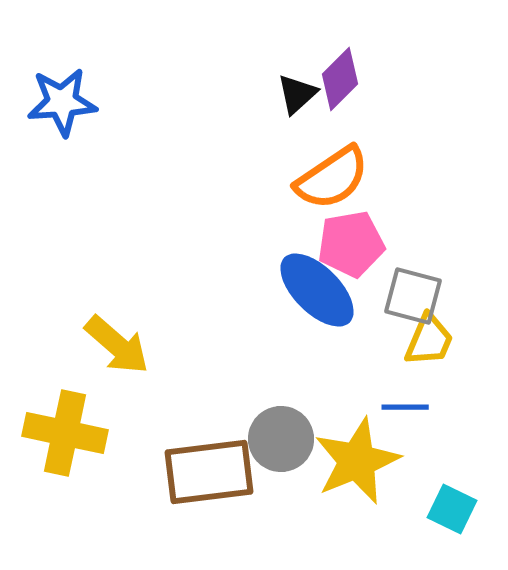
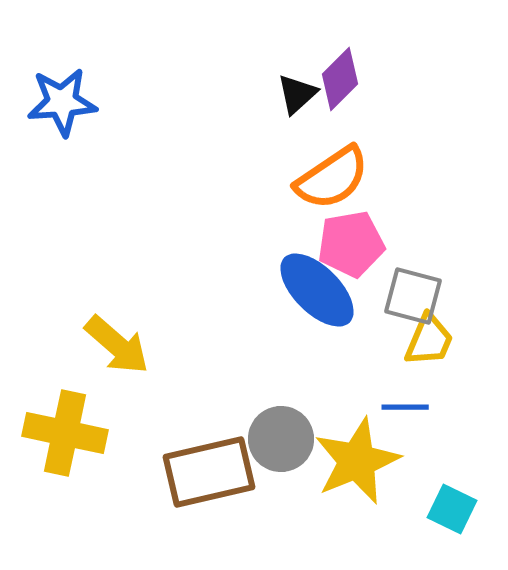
brown rectangle: rotated 6 degrees counterclockwise
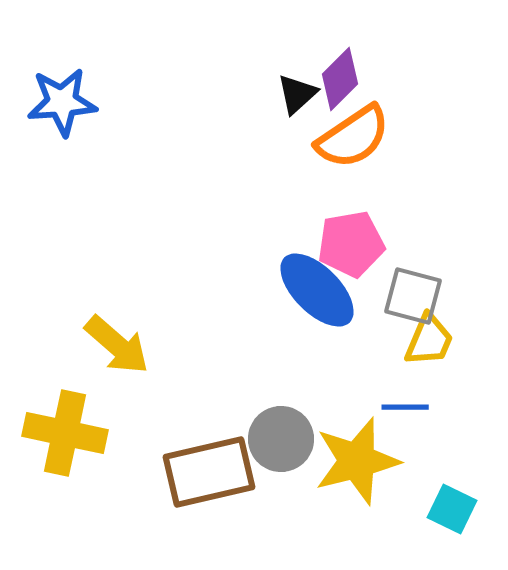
orange semicircle: moved 21 px right, 41 px up
yellow star: rotated 8 degrees clockwise
